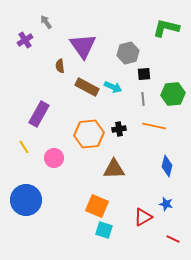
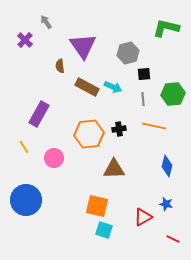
purple cross: rotated 14 degrees counterclockwise
orange square: rotated 10 degrees counterclockwise
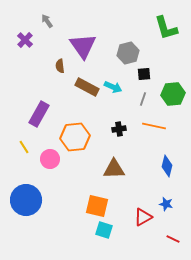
gray arrow: moved 1 px right, 1 px up
green L-shape: rotated 120 degrees counterclockwise
gray line: rotated 24 degrees clockwise
orange hexagon: moved 14 px left, 3 px down
pink circle: moved 4 px left, 1 px down
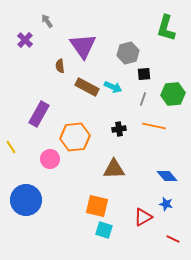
green L-shape: rotated 32 degrees clockwise
yellow line: moved 13 px left
blue diamond: moved 10 px down; rotated 55 degrees counterclockwise
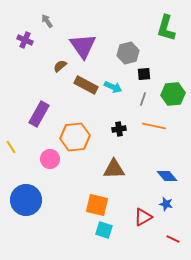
purple cross: rotated 21 degrees counterclockwise
brown semicircle: rotated 56 degrees clockwise
brown rectangle: moved 1 px left, 2 px up
orange square: moved 1 px up
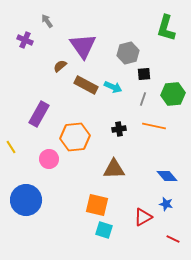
pink circle: moved 1 px left
